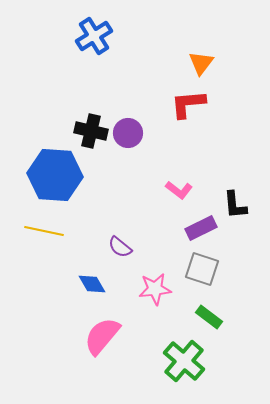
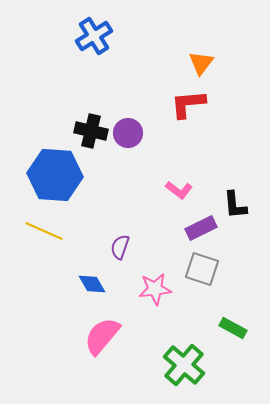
yellow line: rotated 12 degrees clockwise
purple semicircle: rotated 70 degrees clockwise
green rectangle: moved 24 px right, 11 px down; rotated 8 degrees counterclockwise
green cross: moved 4 px down
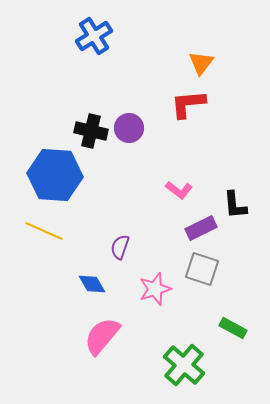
purple circle: moved 1 px right, 5 px up
pink star: rotated 12 degrees counterclockwise
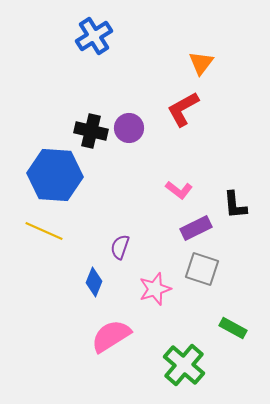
red L-shape: moved 5 px left, 5 px down; rotated 24 degrees counterclockwise
purple rectangle: moved 5 px left
blue diamond: moved 2 px right, 2 px up; rotated 52 degrees clockwise
pink semicircle: moved 9 px right; rotated 18 degrees clockwise
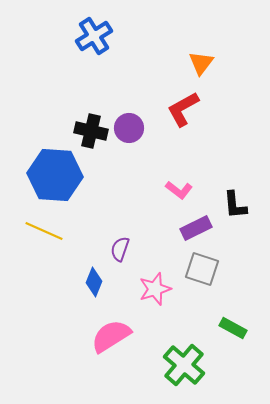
purple semicircle: moved 2 px down
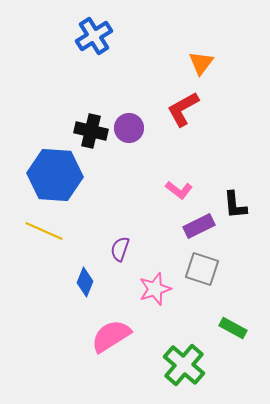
purple rectangle: moved 3 px right, 2 px up
blue diamond: moved 9 px left
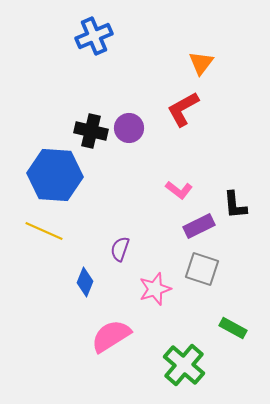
blue cross: rotated 9 degrees clockwise
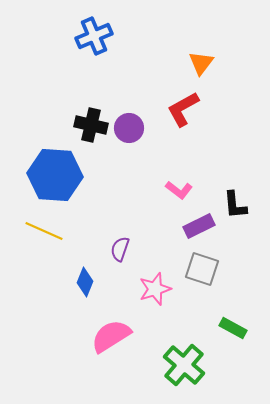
black cross: moved 6 px up
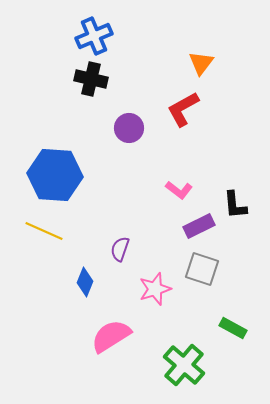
black cross: moved 46 px up
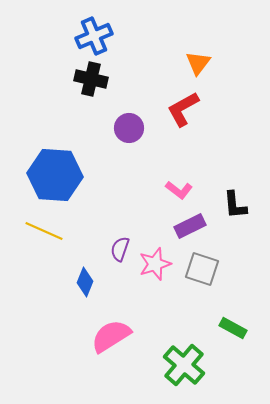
orange triangle: moved 3 px left
purple rectangle: moved 9 px left
pink star: moved 25 px up
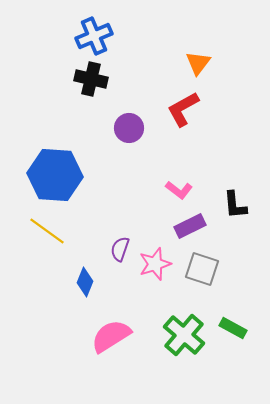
yellow line: moved 3 px right; rotated 12 degrees clockwise
green cross: moved 30 px up
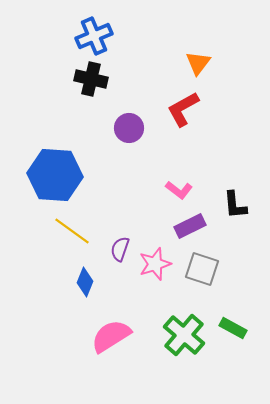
yellow line: moved 25 px right
